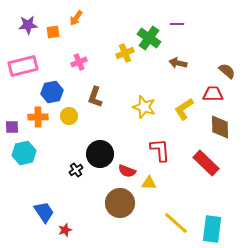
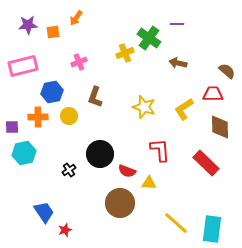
black cross: moved 7 px left
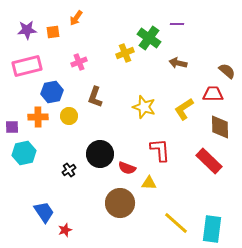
purple star: moved 1 px left, 5 px down
pink rectangle: moved 4 px right
red rectangle: moved 3 px right, 2 px up
red semicircle: moved 3 px up
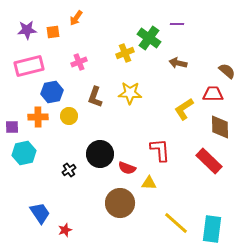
pink rectangle: moved 2 px right
yellow star: moved 14 px left, 14 px up; rotated 15 degrees counterclockwise
blue trapezoid: moved 4 px left, 1 px down
